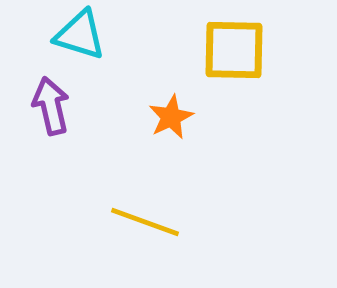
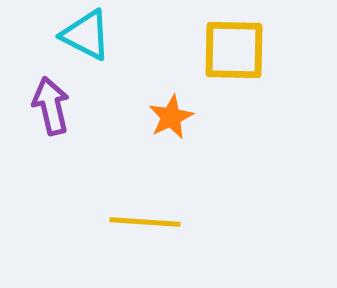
cyan triangle: moved 6 px right; rotated 10 degrees clockwise
yellow line: rotated 16 degrees counterclockwise
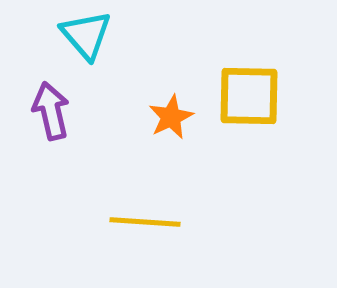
cyan triangle: rotated 22 degrees clockwise
yellow square: moved 15 px right, 46 px down
purple arrow: moved 5 px down
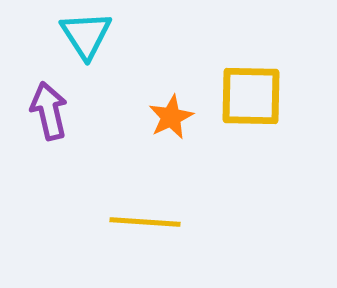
cyan triangle: rotated 8 degrees clockwise
yellow square: moved 2 px right
purple arrow: moved 2 px left
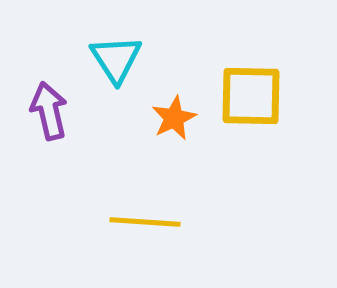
cyan triangle: moved 30 px right, 24 px down
orange star: moved 3 px right, 1 px down
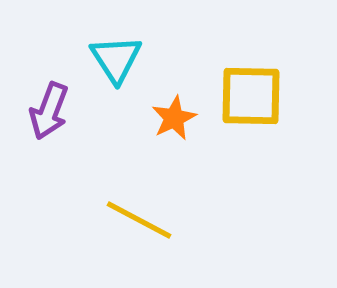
purple arrow: rotated 146 degrees counterclockwise
yellow line: moved 6 px left, 2 px up; rotated 24 degrees clockwise
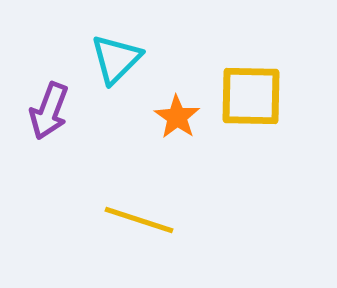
cyan triangle: rotated 18 degrees clockwise
orange star: moved 3 px right, 1 px up; rotated 12 degrees counterclockwise
yellow line: rotated 10 degrees counterclockwise
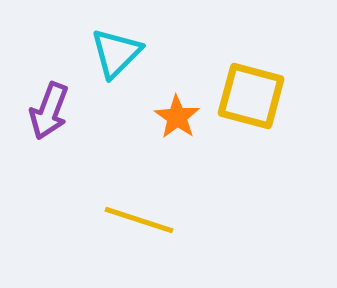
cyan triangle: moved 6 px up
yellow square: rotated 14 degrees clockwise
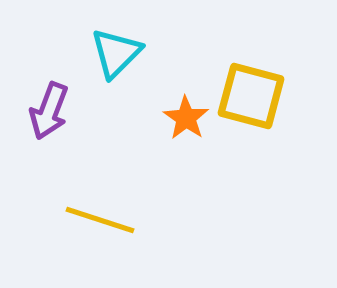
orange star: moved 9 px right, 1 px down
yellow line: moved 39 px left
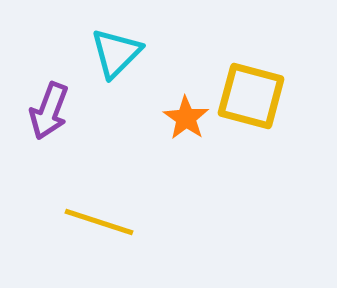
yellow line: moved 1 px left, 2 px down
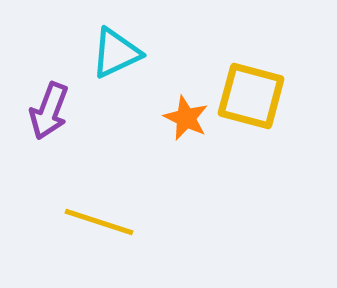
cyan triangle: rotated 20 degrees clockwise
orange star: rotated 9 degrees counterclockwise
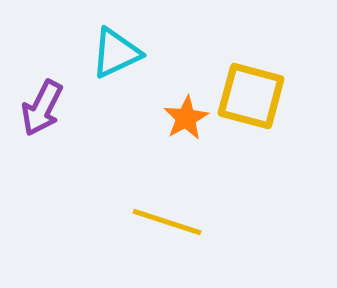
purple arrow: moved 7 px left, 3 px up; rotated 6 degrees clockwise
orange star: rotated 18 degrees clockwise
yellow line: moved 68 px right
